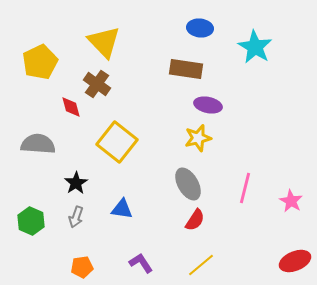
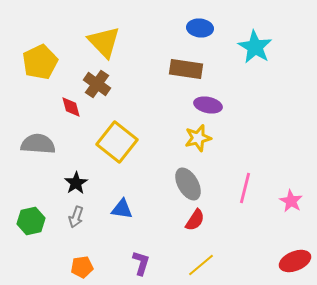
green hexagon: rotated 24 degrees clockwise
purple L-shape: rotated 50 degrees clockwise
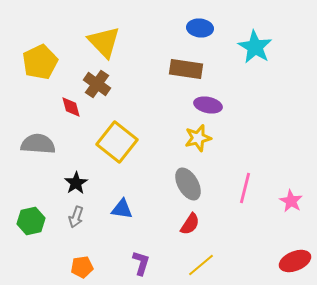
red semicircle: moved 5 px left, 4 px down
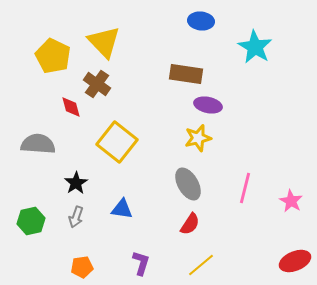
blue ellipse: moved 1 px right, 7 px up
yellow pentagon: moved 13 px right, 6 px up; rotated 20 degrees counterclockwise
brown rectangle: moved 5 px down
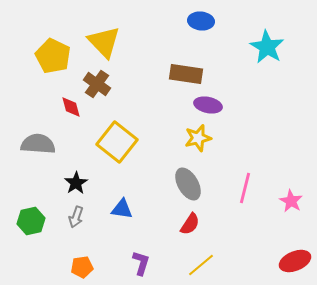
cyan star: moved 12 px right
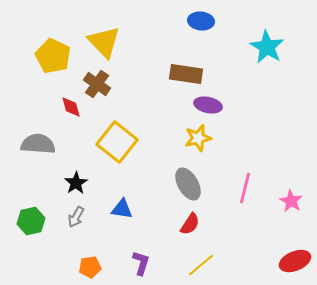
gray arrow: rotated 10 degrees clockwise
orange pentagon: moved 8 px right
